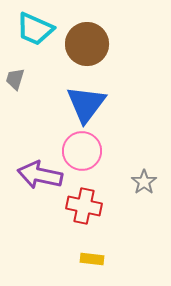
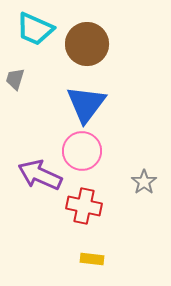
purple arrow: rotated 12 degrees clockwise
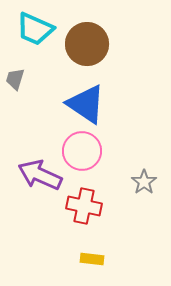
blue triangle: rotated 33 degrees counterclockwise
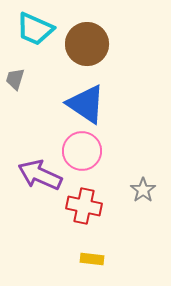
gray star: moved 1 px left, 8 px down
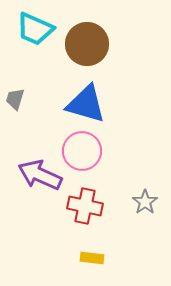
gray trapezoid: moved 20 px down
blue triangle: rotated 18 degrees counterclockwise
gray star: moved 2 px right, 12 px down
red cross: moved 1 px right
yellow rectangle: moved 1 px up
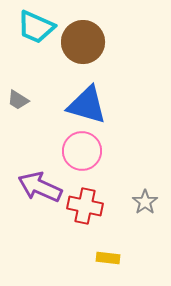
cyan trapezoid: moved 1 px right, 2 px up
brown circle: moved 4 px left, 2 px up
gray trapezoid: moved 3 px right, 1 px down; rotated 75 degrees counterclockwise
blue triangle: moved 1 px right, 1 px down
purple arrow: moved 12 px down
yellow rectangle: moved 16 px right
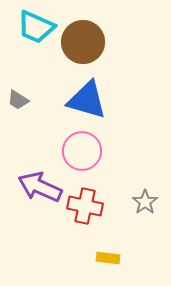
blue triangle: moved 5 px up
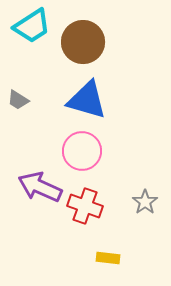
cyan trapezoid: moved 4 px left, 1 px up; rotated 57 degrees counterclockwise
red cross: rotated 8 degrees clockwise
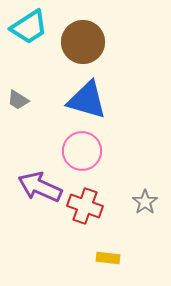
cyan trapezoid: moved 3 px left, 1 px down
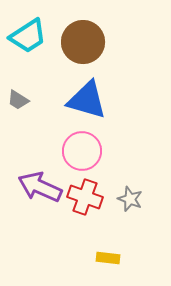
cyan trapezoid: moved 1 px left, 9 px down
gray star: moved 15 px left, 3 px up; rotated 15 degrees counterclockwise
red cross: moved 9 px up
